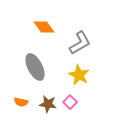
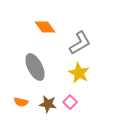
orange diamond: moved 1 px right
yellow star: moved 2 px up
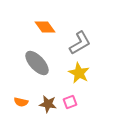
gray ellipse: moved 2 px right, 4 px up; rotated 16 degrees counterclockwise
pink square: rotated 24 degrees clockwise
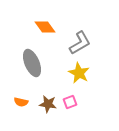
gray ellipse: moved 5 px left; rotated 20 degrees clockwise
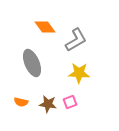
gray L-shape: moved 4 px left, 3 px up
yellow star: rotated 25 degrees counterclockwise
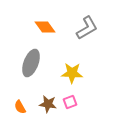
gray L-shape: moved 11 px right, 12 px up
gray ellipse: moved 1 px left; rotated 44 degrees clockwise
yellow star: moved 7 px left
orange semicircle: moved 1 px left, 5 px down; rotated 48 degrees clockwise
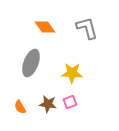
gray L-shape: rotated 75 degrees counterclockwise
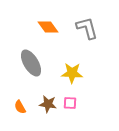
orange diamond: moved 3 px right
gray ellipse: rotated 52 degrees counterclockwise
pink square: moved 1 px down; rotated 24 degrees clockwise
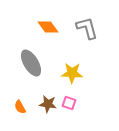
pink square: moved 1 px left; rotated 16 degrees clockwise
